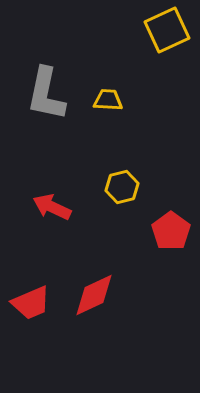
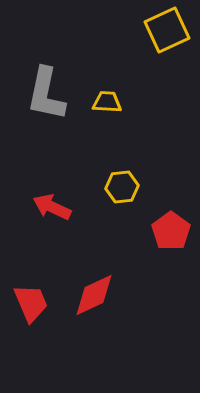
yellow trapezoid: moved 1 px left, 2 px down
yellow hexagon: rotated 8 degrees clockwise
red trapezoid: rotated 90 degrees counterclockwise
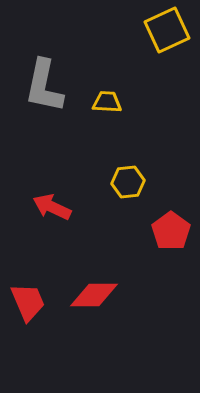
gray L-shape: moved 2 px left, 8 px up
yellow hexagon: moved 6 px right, 5 px up
red diamond: rotated 24 degrees clockwise
red trapezoid: moved 3 px left, 1 px up
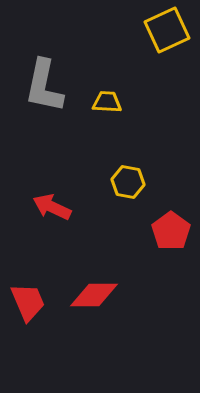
yellow hexagon: rotated 16 degrees clockwise
